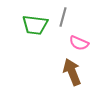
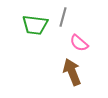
pink semicircle: rotated 18 degrees clockwise
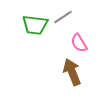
gray line: rotated 42 degrees clockwise
pink semicircle: rotated 18 degrees clockwise
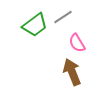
green trapezoid: rotated 44 degrees counterclockwise
pink semicircle: moved 2 px left
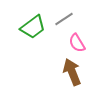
gray line: moved 1 px right, 2 px down
green trapezoid: moved 2 px left, 2 px down
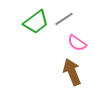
green trapezoid: moved 3 px right, 5 px up
pink semicircle: rotated 24 degrees counterclockwise
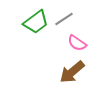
brown arrow: rotated 108 degrees counterclockwise
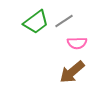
gray line: moved 2 px down
pink semicircle: rotated 36 degrees counterclockwise
